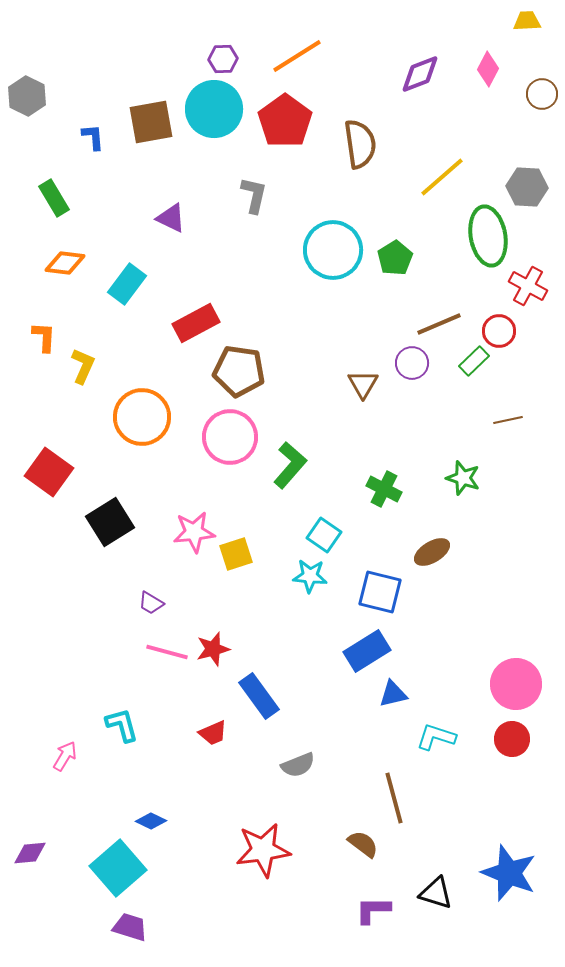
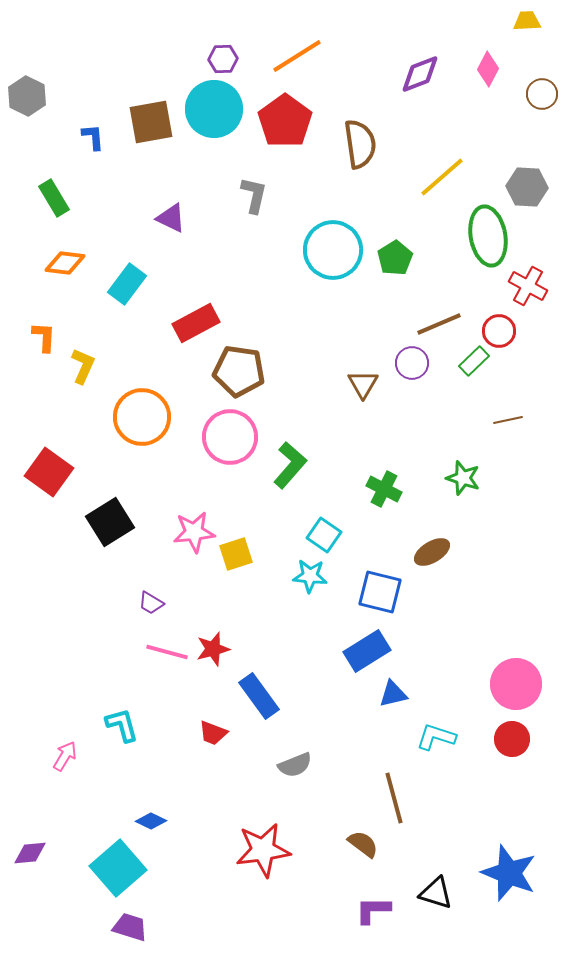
red trapezoid at (213, 733): rotated 44 degrees clockwise
gray semicircle at (298, 765): moved 3 px left
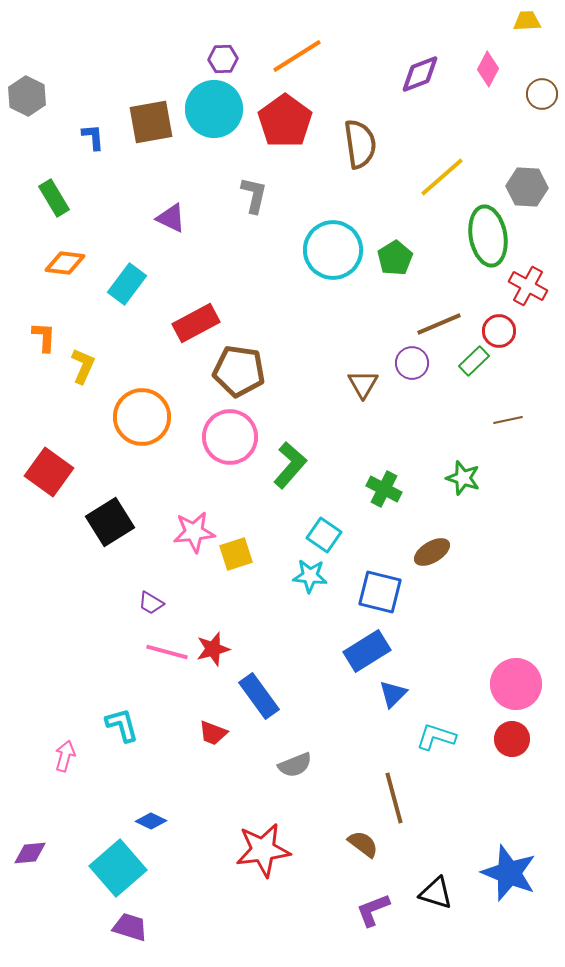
blue triangle at (393, 694): rotated 32 degrees counterclockwise
pink arrow at (65, 756): rotated 16 degrees counterclockwise
purple L-shape at (373, 910): rotated 21 degrees counterclockwise
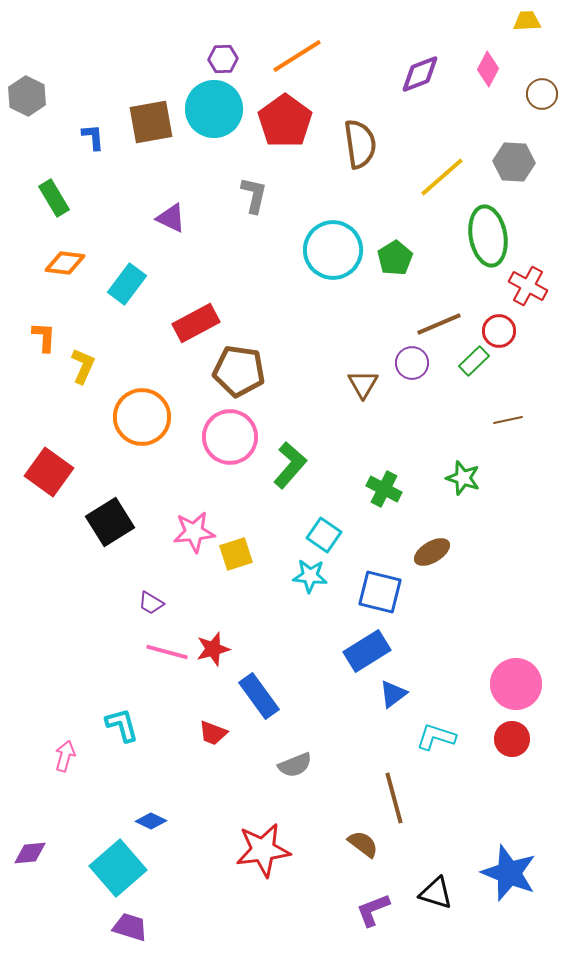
gray hexagon at (527, 187): moved 13 px left, 25 px up
blue triangle at (393, 694): rotated 8 degrees clockwise
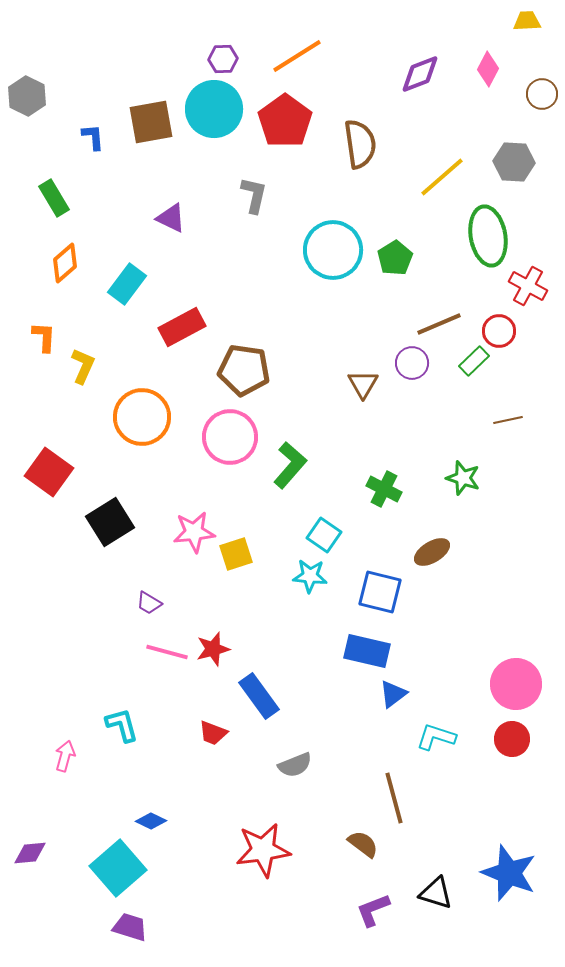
orange diamond at (65, 263): rotated 48 degrees counterclockwise
red rectangle at (196, 323): moved 14 px left, 4 px down
brown pentagon at (239, 371): moved 5 px right, 1 px up
purple trapezoid at (151, 603): moved 2 px left
blue rectangle at (367, 651): rotated 45 degrees clockwise
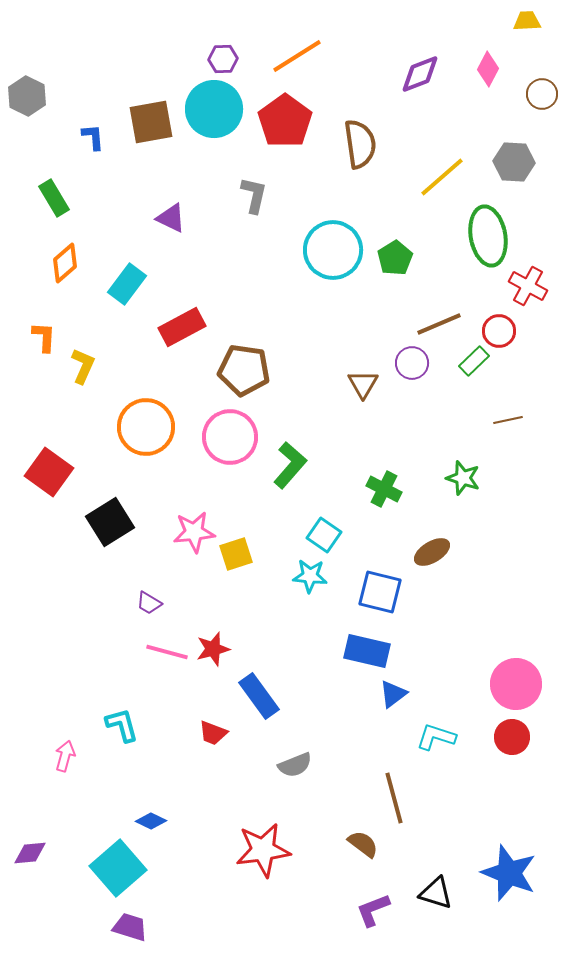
orange circle at (142, 417): moved 4 px right, 10 px down
red circle at (512, 739): moved 2 px up
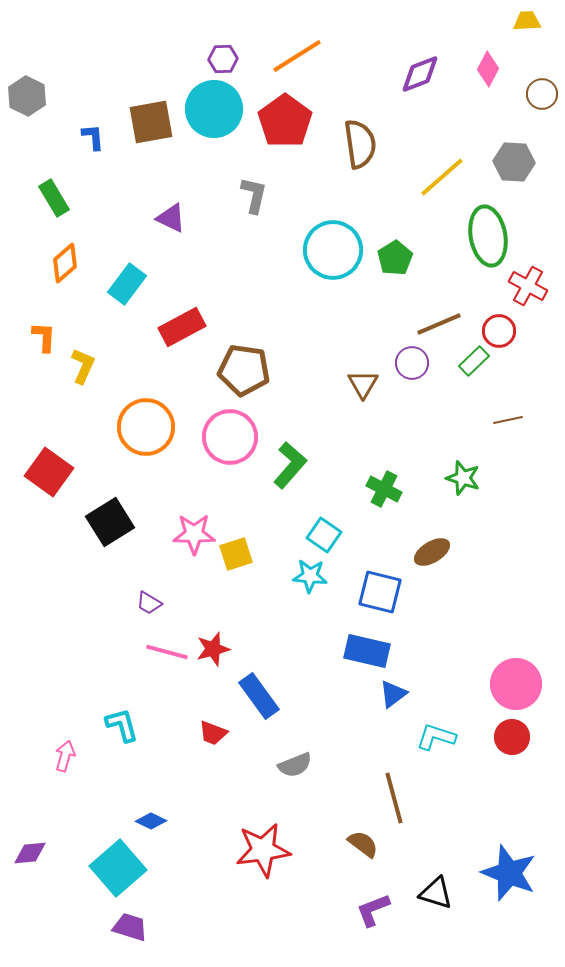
pink star at (194, 532): moved 2 px down; rotated 6 degrees clockwise
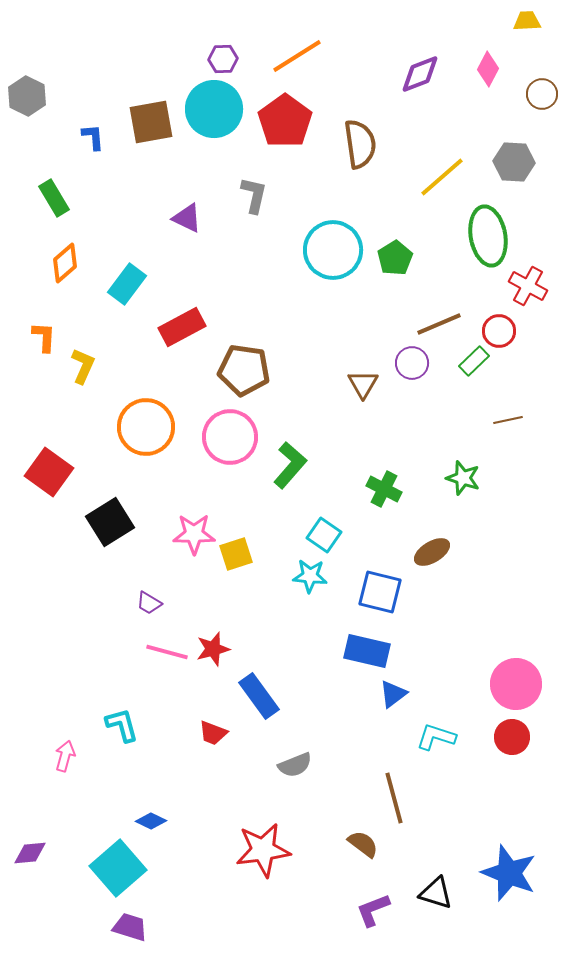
purple triangle at (171, 218): moved 16 px right
